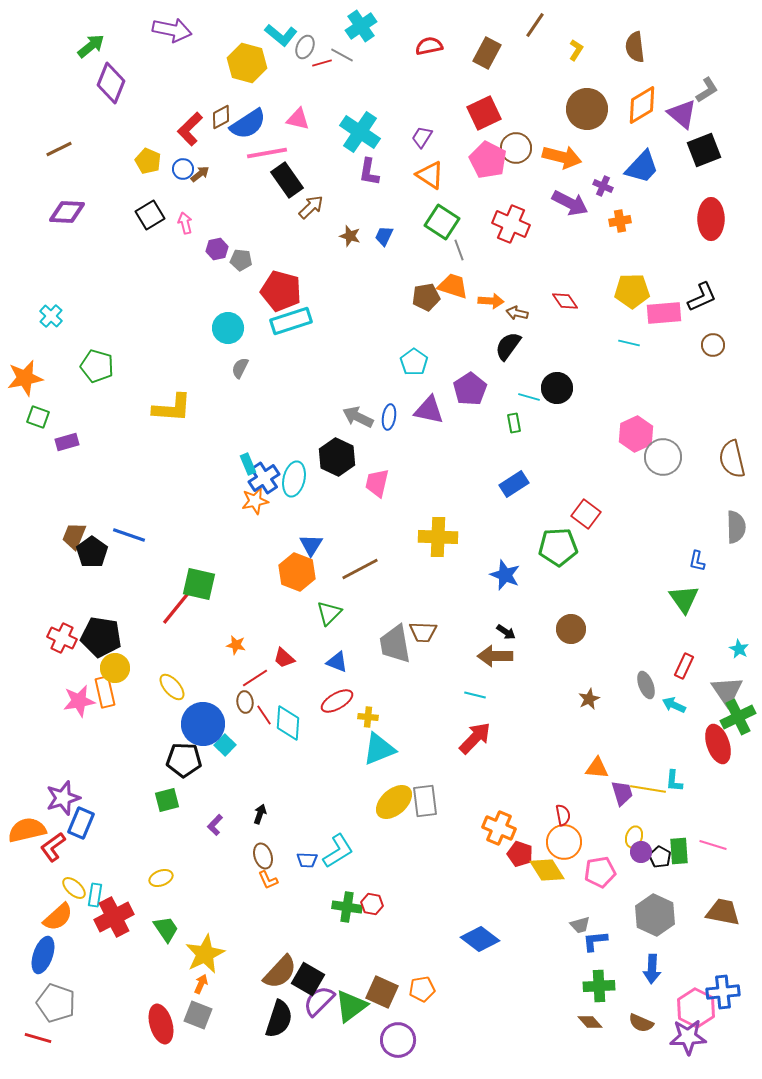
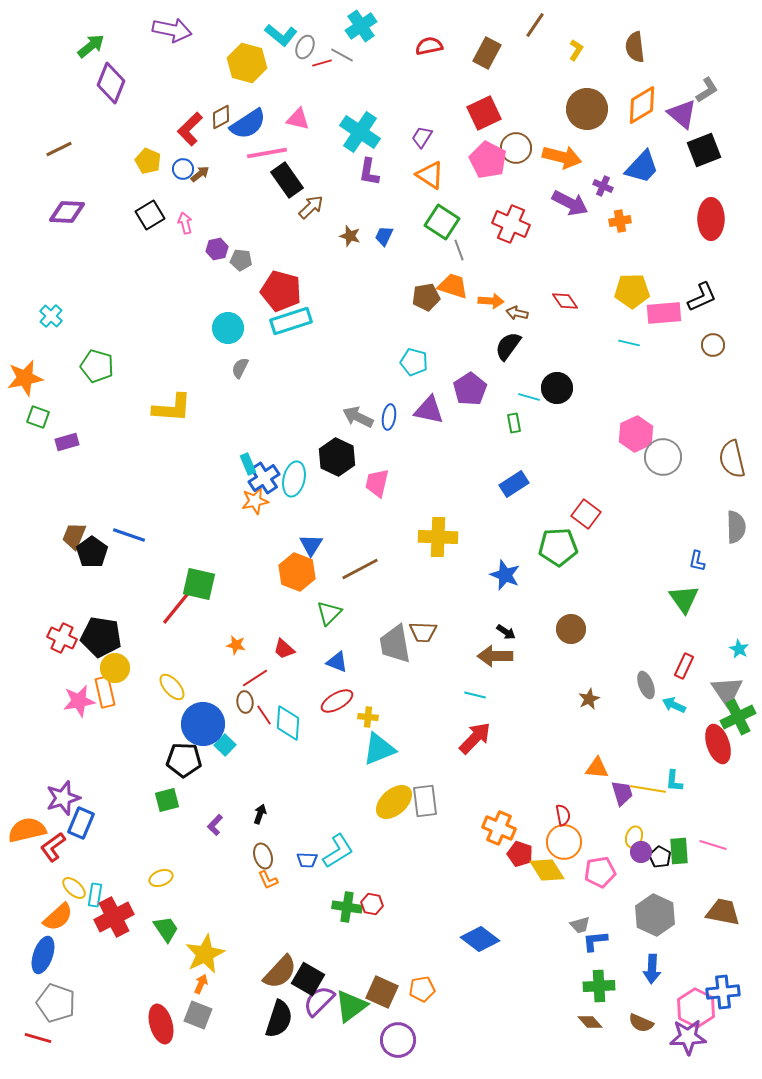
cyan pentagon at (414, 362): rotated 20 degrees counterclockwise
red trapezoid at (284, 658): moved 9 px up
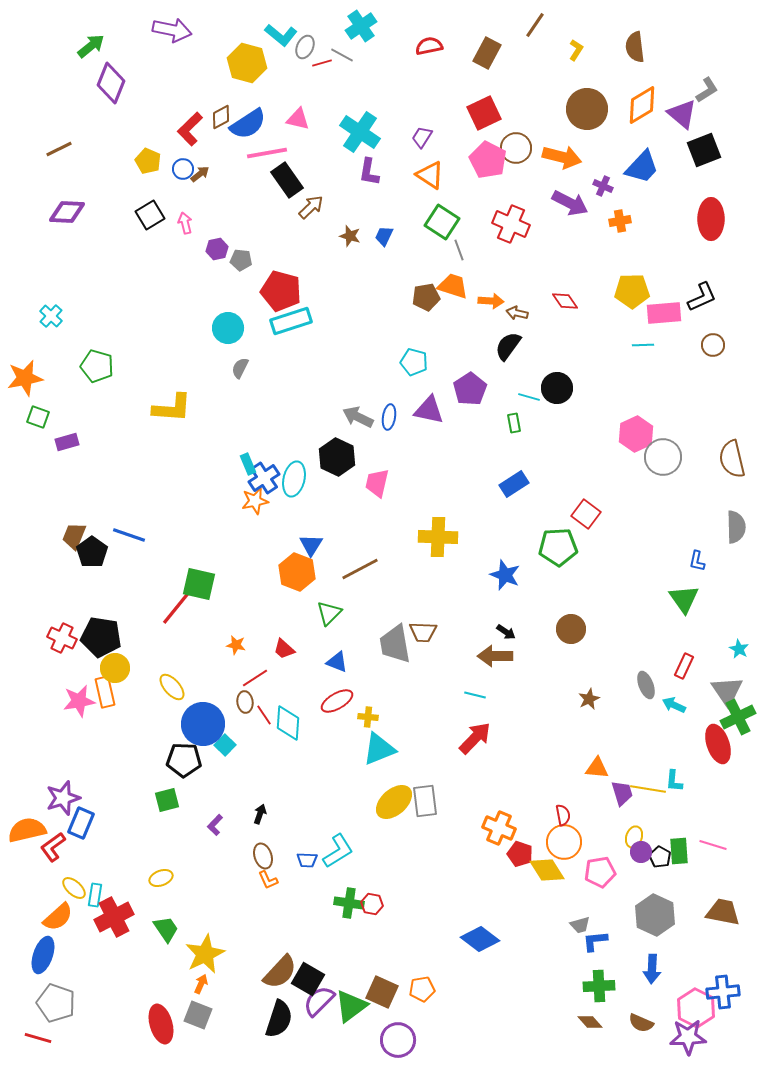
cyan line at (629, 343): moved 14 px right, 2 px down; rotated 15 degrees counterclockwise
green cross at (347, 907): moved 2 px right, 4 px up
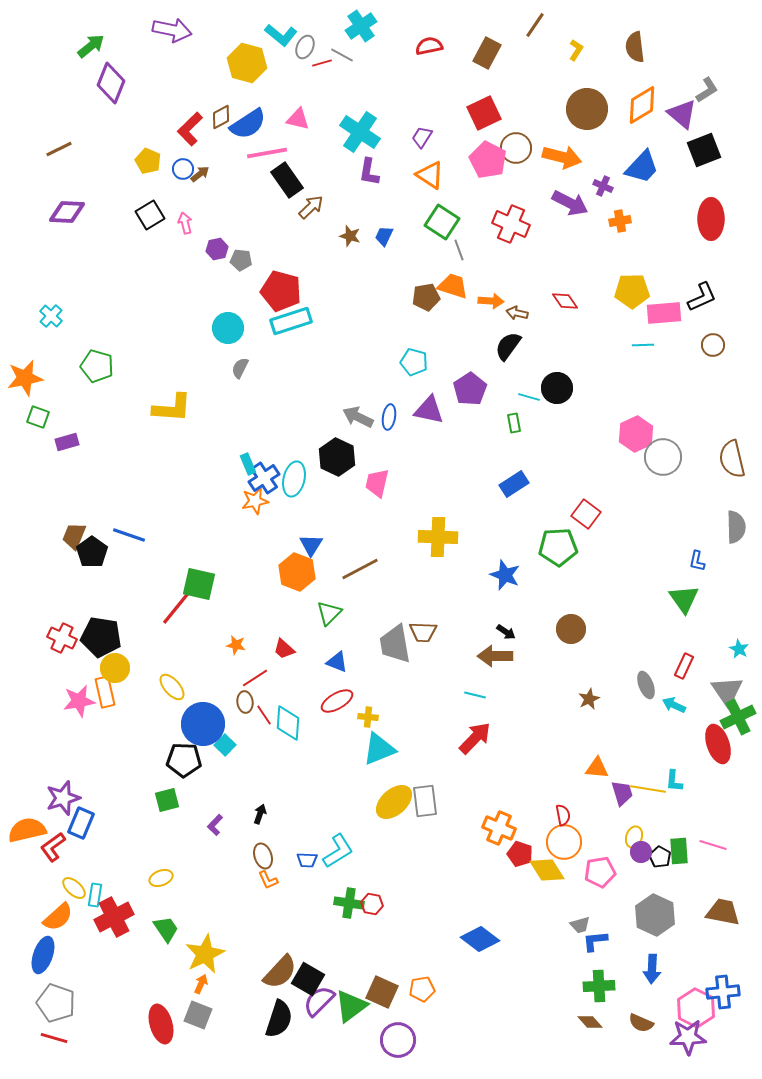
red line at (38, 1038): moved 16 px right
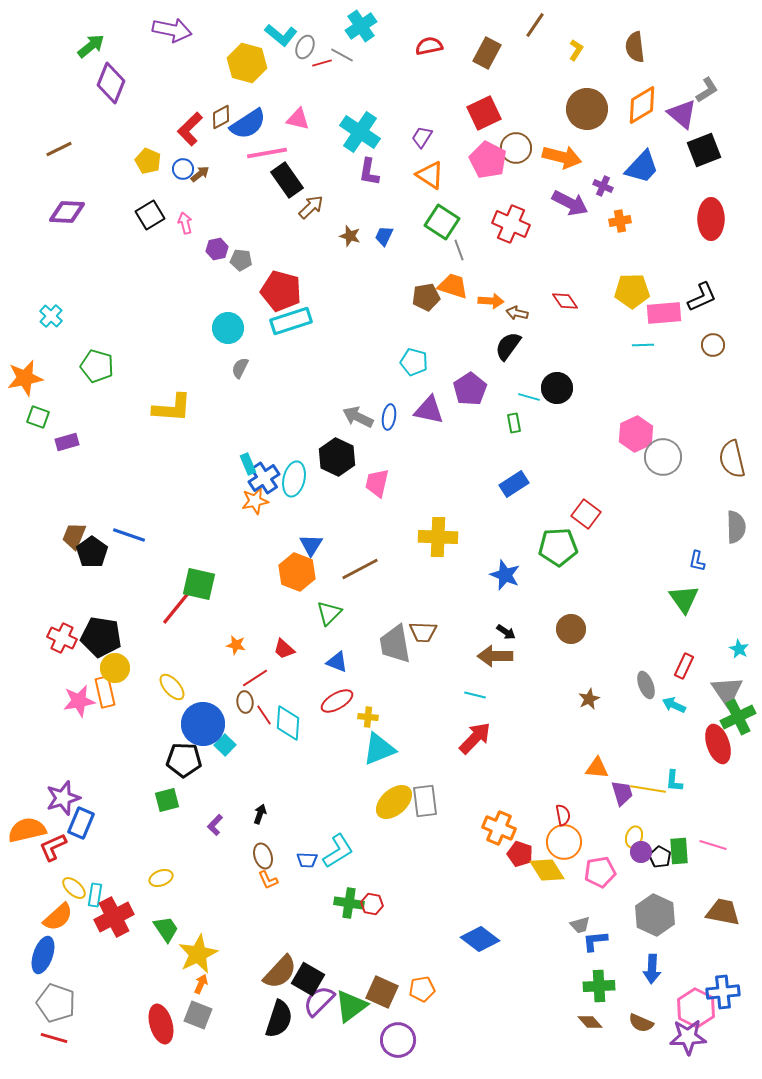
red L-shape at (53, 847): rotated 12 degrees clockwise
yellow star at (205, 954): moved 7 px left
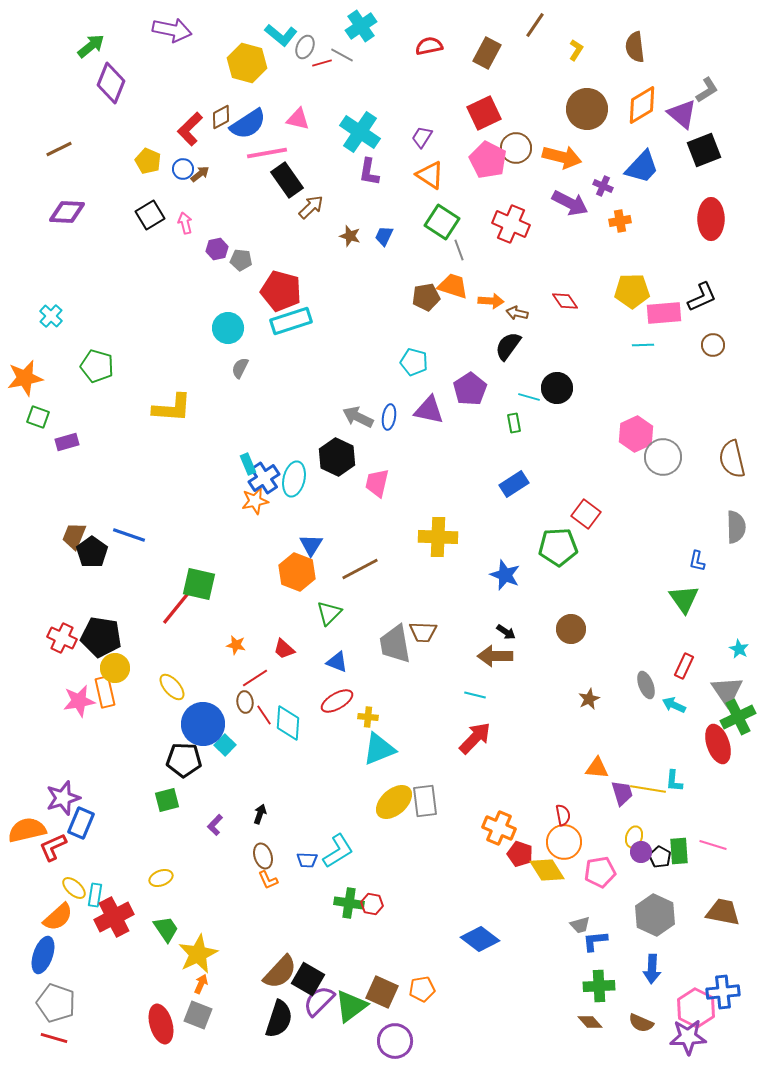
purple circle at (398, 1040): moved 3 px left, 1 px down
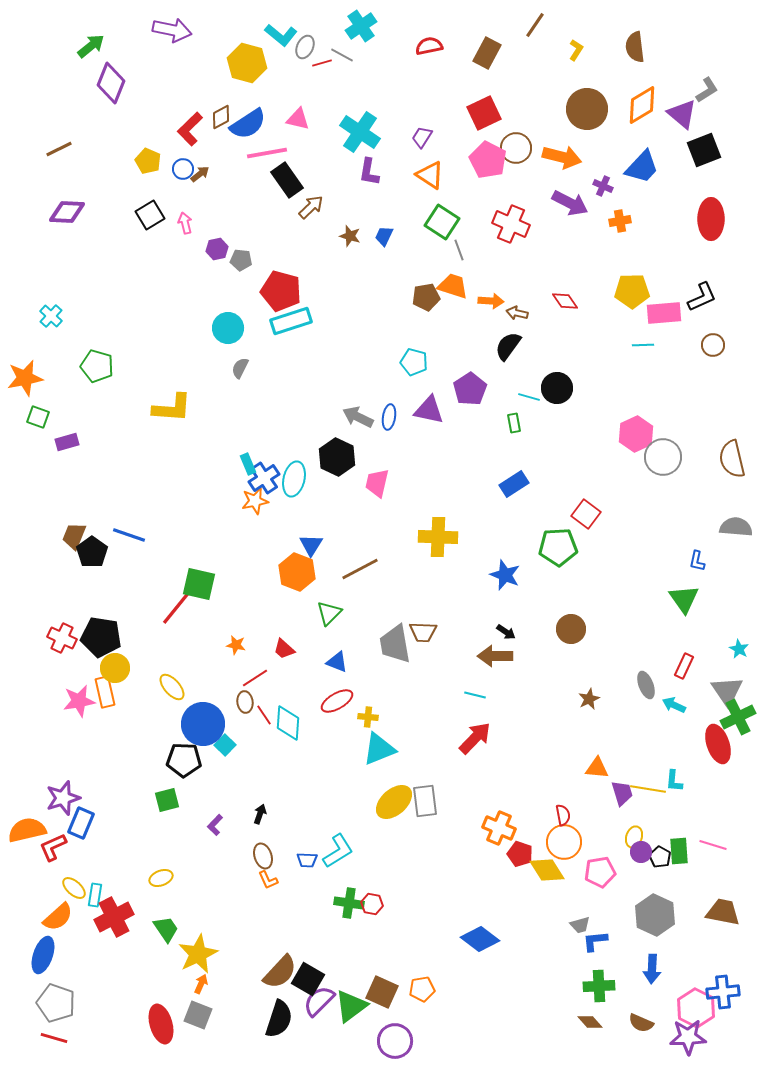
gray semicircle at (736, 527): rotated 84 degrees counterclockwise
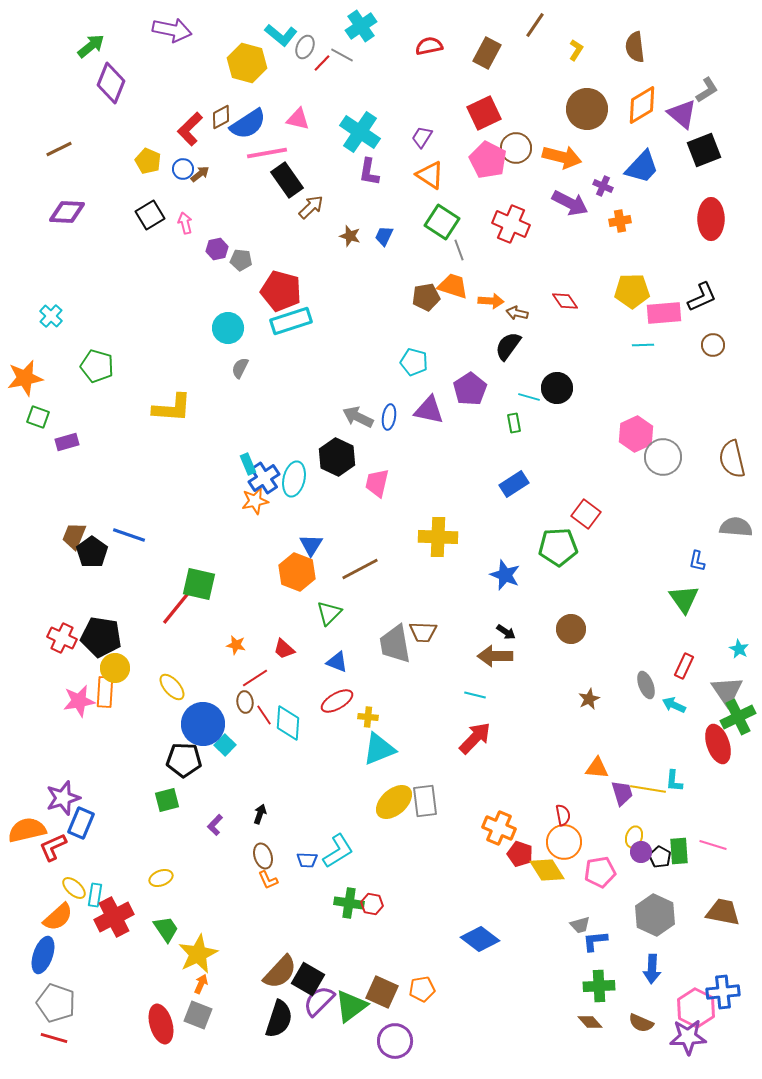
red line at (322, 63): rotated 30 degrees counterclockwise
orange rectangle at (105, 692): rotated 16 degrees clockwise
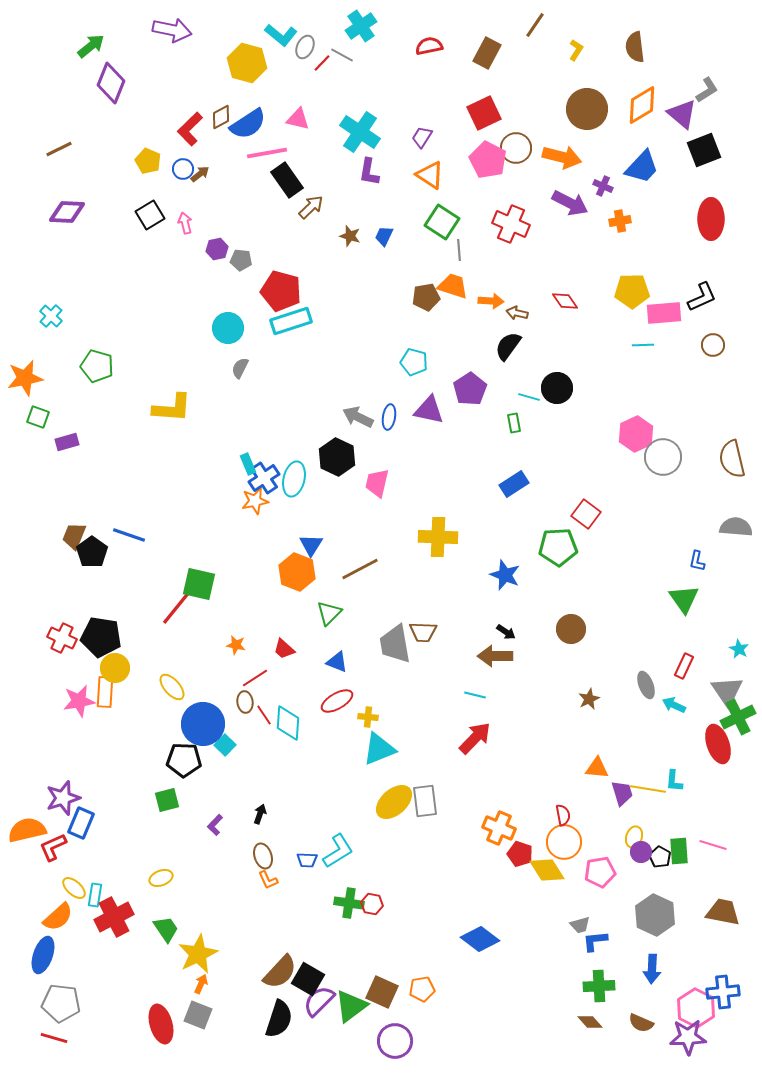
gray line at (459, 250): rotated 15 degrees clockwise
gray pentagon at (56, 1003): moved 5 px right; rotated 12 degrees counterclockwise
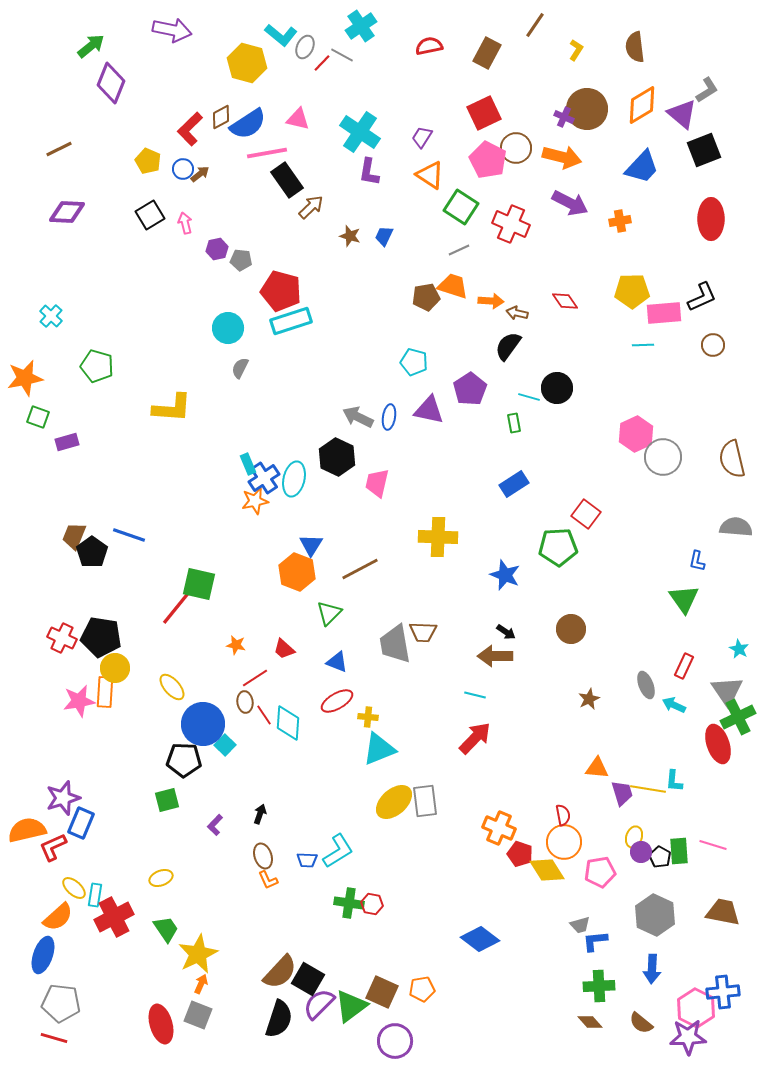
purple cross at (603, 186): moved 39 px left, 69 px up
green square at (442, 222): moved 19 px right, 15 px up
gray line at (459, 250): rotated 70 degrees clockwise
purple semicircle at (319, 1001): moved 3 px down
brown semicircle at (641, 1023): rotated 15 degrees clockwise
